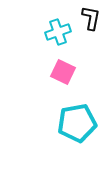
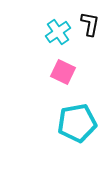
black L-shape: moved 1 px left, 6 px down
cyan cross: rotated 15 degrees counterclockwise
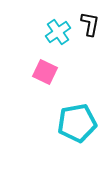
pink square: moved 18 px left
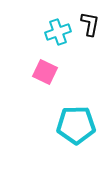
cyan cross: rotated 15 degrees clockwise
cyan pentagon: moved 1 px left, 2 px down; rotated 9 degrees clockwise
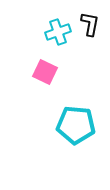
cyan pentagon: rotated 6 degrees clockwise
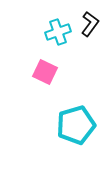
black L-shape: rotated 25 degrees clockwise
cyan pentagon: rotated 21 degrees counterclockwise
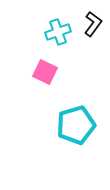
black L-shape: moved 3 px right
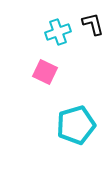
black L-shape: rotated 50 degrees counterclockwise
